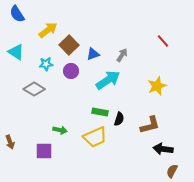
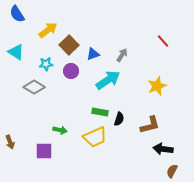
gray diamond: moved 2 px up
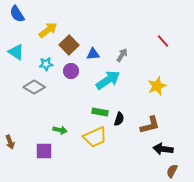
blue triangle: rotated 16 degrees clockwise
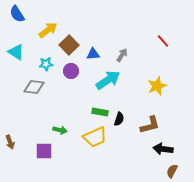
gray diamond: rotated 25 degrees counterclockwise
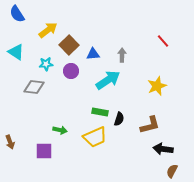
gray arrow: rotated 32 degrees counterclockwise
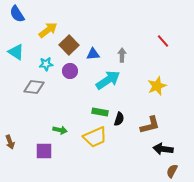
purple circle: moved 1 px left
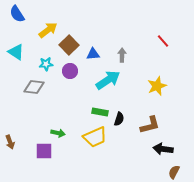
green arrow: moved 2 px left, 3 px down
brown semicircle: moved 2 px right, 1 px down
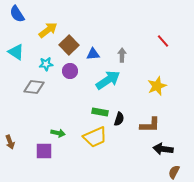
brown L-shape: rotated 15 degrees clockwise
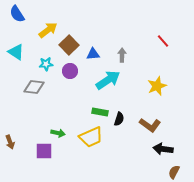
brown L-shape: rotated 35 degrees clockwise
yellow trapezoid: moved 4 px left
